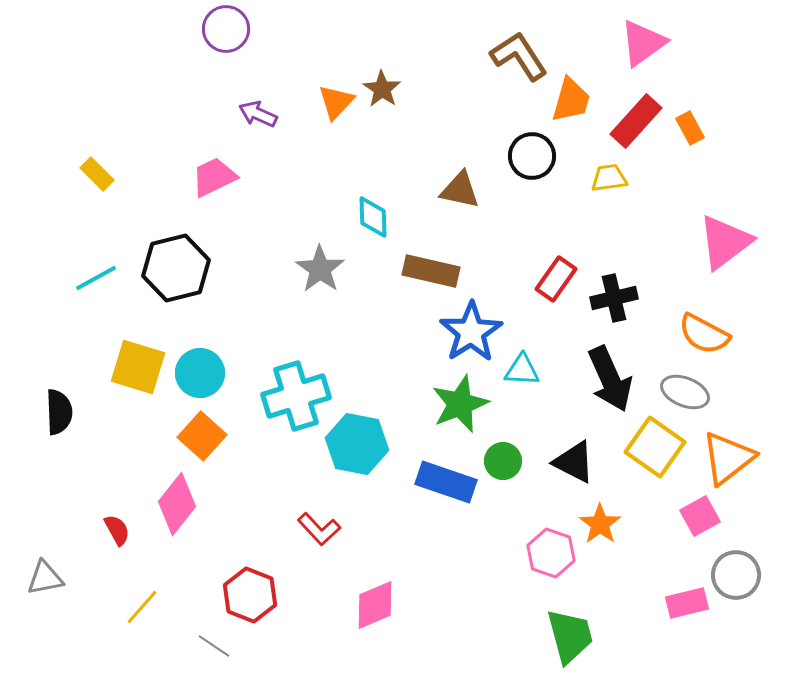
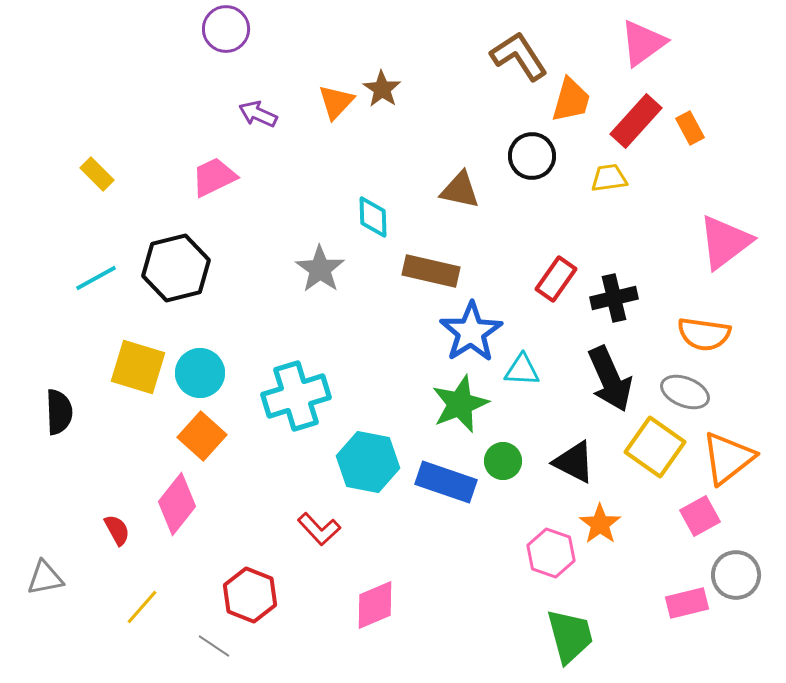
orange semicircle at (704, 334): rotated 20 degrees counterclockwise
cyan hexagon at (357, 444): moved 11 px right, 18 px down
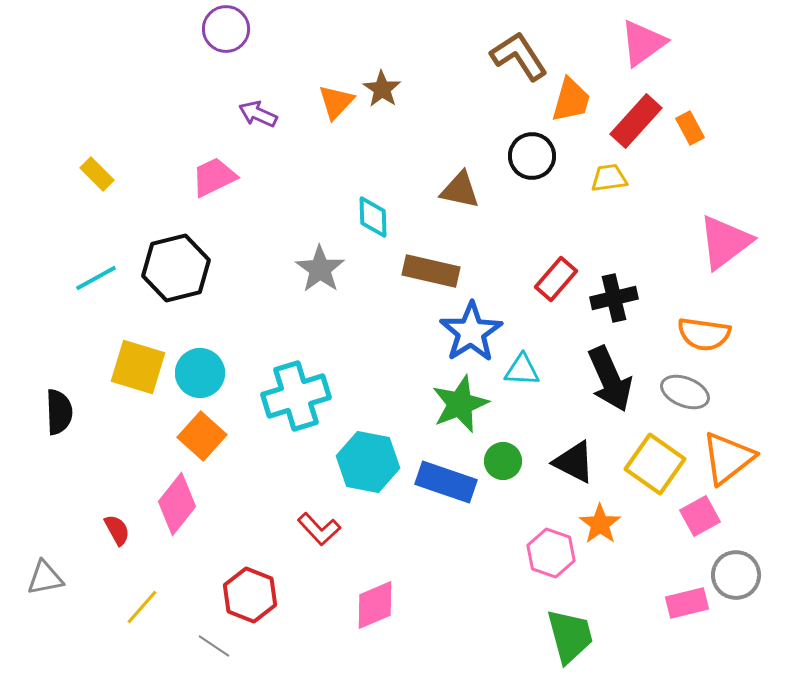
red rectangle at (556, 279): rotated 6 degrees clockwise
yellow square at (655, 447): moved 17 px down
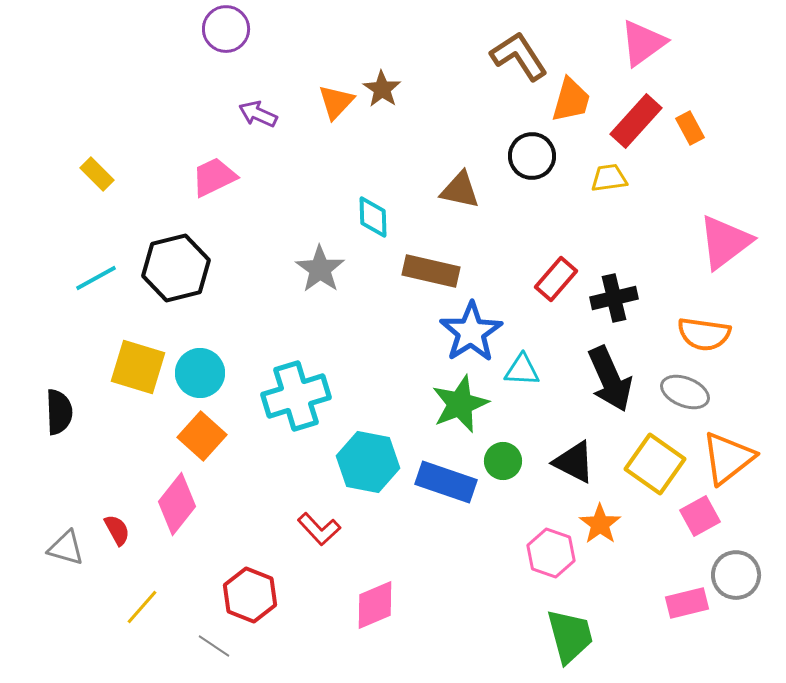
gray triangle at (45, 578): moved 21 px right, 30 px up; rotated 27 degrees clockwise
